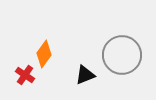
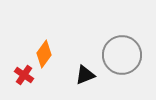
red cross: moved 1 px left
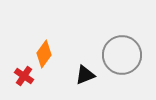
red cross: moved 1 px down
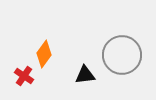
black triangle: rotated 15 degrees clockwise
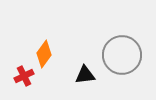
red cross: rotated 30 degrees clockwise
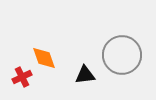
orange diamond: moved 4 px down; rotated 56 degrees counterclockwise
red cross: moved 2 px left, 1 px down
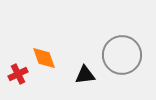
red cross: moved 4 px left, 3 px up
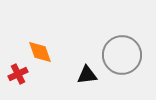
orange diamond: moved 4 px left, 6 px up
black triangle: moved 2 px right
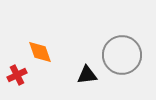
red cross: moved 1 px left, 1 px down
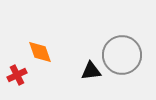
black triangle: moved 4 px right, 4 px up
